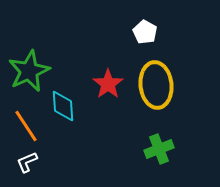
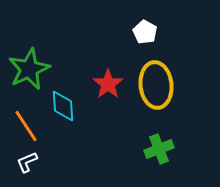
green star: moved 2 px up
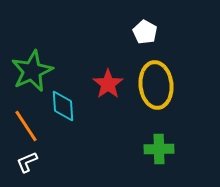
green star: moved 3 px right, 2 px down
green cross: rotated 20 degrees clockwise
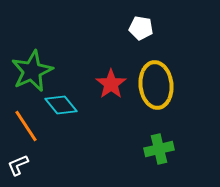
white pentagon: moved 4 px left, 4 px up; rotated 20 degrees counterclockwise
red star: moved 3 px right
cyan diamond: moved 2 px left, 1 px up; rotated 36 degrees counterclockwise
green cross: rotated 12 degrees counterclockwise
white L-shape: moved 9 px left, 3 px down
